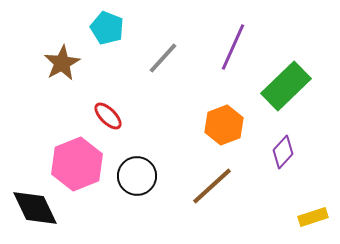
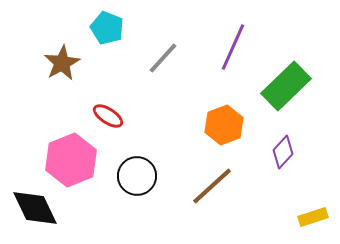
red ellipse: rotated 12 degrees counterclockwise
pink hexagon: moved 6 px left, 4 px up
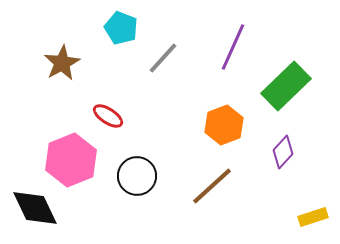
cyan pentagon: moved 14 px right
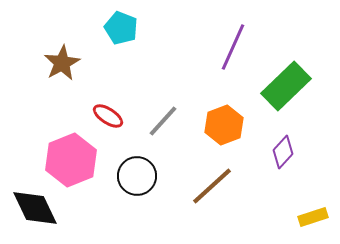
gray line: moved 63 px down
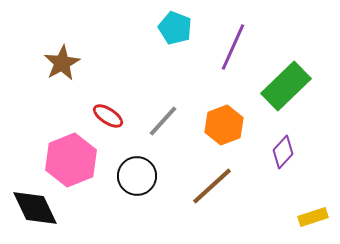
cyan pentagon: moved 54 px right
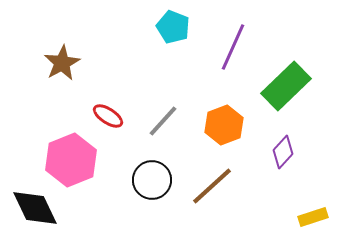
cyan pentagon: moved 2 px left, 1 px up
black circle: moved 15 px right, 4 px down
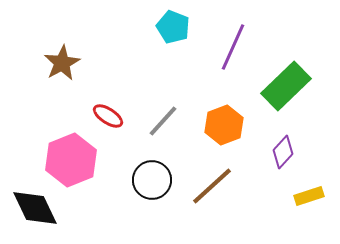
yellow rectangle: moved 4 px left, 21 px up
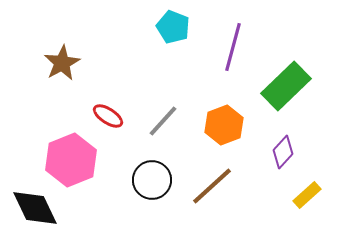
purple line: rotated 9 degrees counterclockwise
yellow rectangle: moved 2 px left, 1 px up; rotated 24 degrees counterclockwise
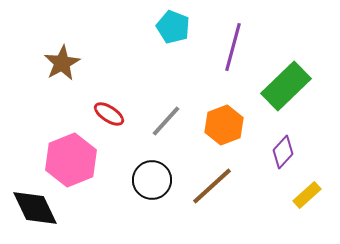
red ellipse: moved 1 px right, 2 px up
gray line: moved 3 px right
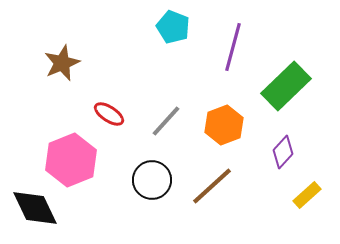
brown star: rotated 6 degrees clockwise
